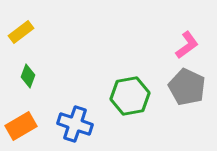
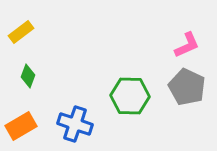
pink L-shape: rotated 12 degrees clockwise
green hexagon: rotated 12 degrees clockwise
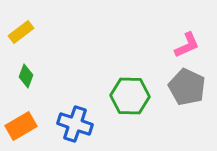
green diamond: moved 2 px left
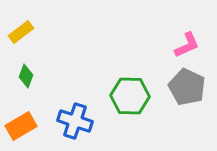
blue cross: moved 3 px up
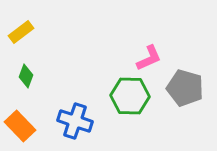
pink L-shape: moved 38 px left, 13 px down
gray pentagon: moved 2 px left, 1 px down; rotated 9 degrees counterclockwise
orange rectangle: moved 1 px left; rotated 76 degrees clockwise
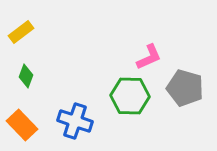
pink L-shape: moved 1 px up
orange rectangle: moved 2 px right, 1 px up
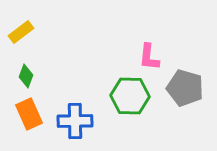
pink L-shape: rotated 120 degrees clockwise
blue cross: rotated 20 degrees counterclockwise
orange rectangle: moved 7 px right, 11 px up; rotated 20 degrees clockwise
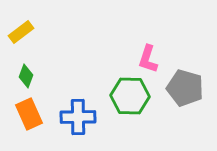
pink L-shape: moved 1 px left, 2 px down; rotated 12 degrees clockwise
blue cross: moved 3 px right, 4 px up
